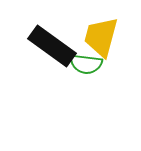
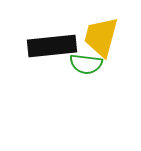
black rectangle: rotated 42 degrees counterclockwise
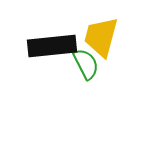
green semicircle: rotated 124 degrees counterclockwise
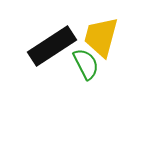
black rectangle: rotated 27 degrees counterclockwise
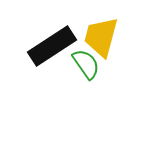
green semicircle: rotated 8 degrees counterclockwise
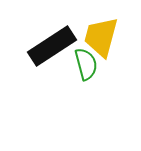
green semicircle: rotated 20 degrees clockwise
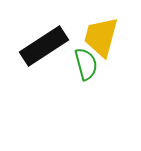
black rectangle: moved 8 px left
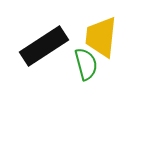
yellow trapezoid: rotated 9 degrees counterclockwise
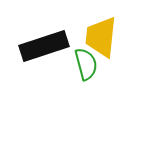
black rectangle: rotated 15 degrees clockwise
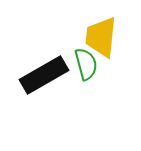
black rectangle: moved 29 px down; rotated 12 degrees counterclockwise
